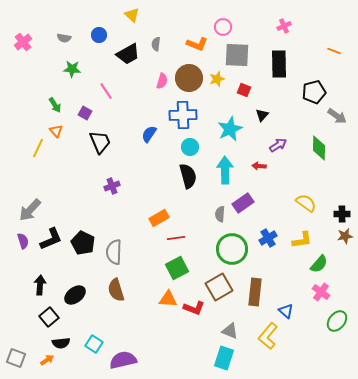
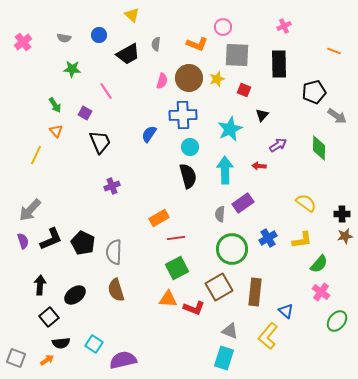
yellow line at (38, 148): moved 2 px left, 7 px down
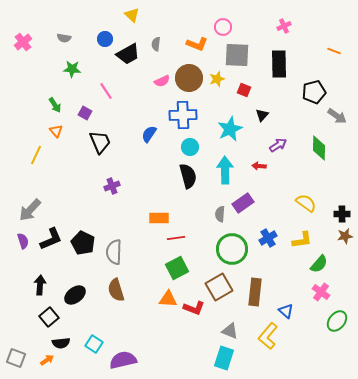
blue circle at (99, 35): moved 6 px right, 4 px down
pink semicircle at (162, 81): rotated 49 degrees clockwise
orange rectangle at (159, 218): rotated 30 degrees clockwise
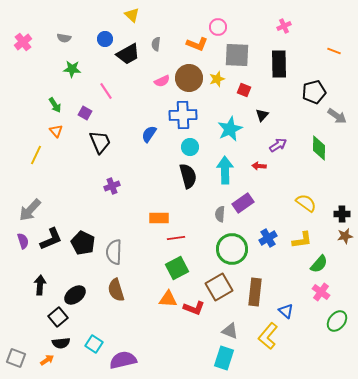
pink circle at (223, 27): moved 5 px left
black square at (49, 317): moved 9 px right
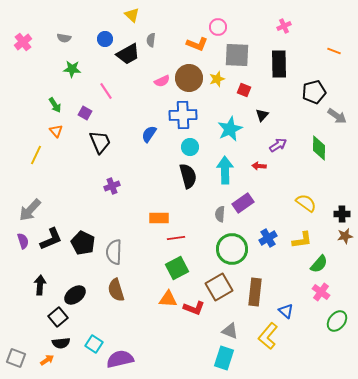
gray semicircle at (156, 44): moved 5 px left, 4 px up
purple semicircle at (123, 360): moved 3 px left, 1 px up
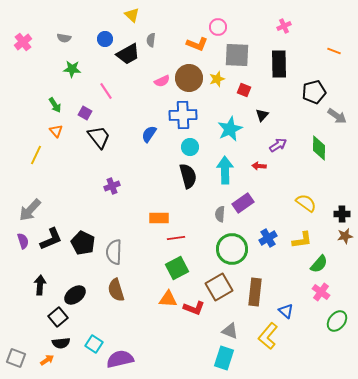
black trapezoid at (100, 142): moved 1 px left, 5 px up; rotated 15 degrees counterclockwise
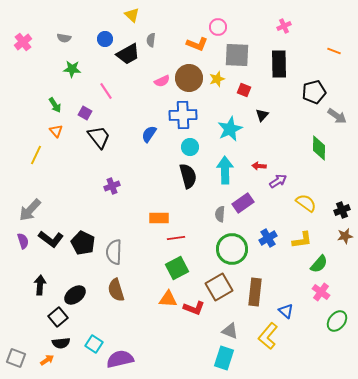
purple arrow at (278, 145): moved 36 px down
black cross at (342, 214): moved 4 px up; rotated 21 degrees counterclockwise
black L-shape at (51, 239): rotated 60 degrees clockwise
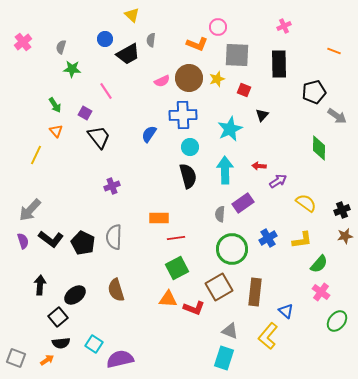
gray semicircle at (64, 38): moved 3 px left, 9 px down; rotated 96 degrees clockwise
gray semicircle at (114, 252): moved 15 px up
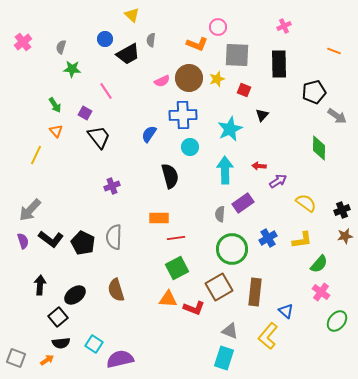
black semicircle at (188, 176): moved 18 px left
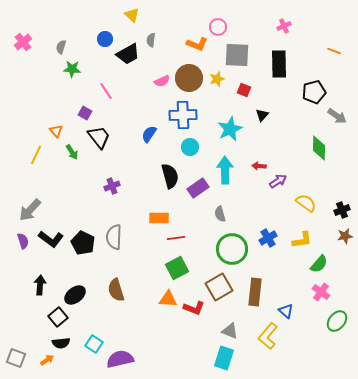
green arrow at (55, 105): moved 17 px right, 47 px down
purple rectangle at (243, 203): moved 45 px left, 15 px up
gray semicircle at (220, 214): rotated 21 degrees counterclockwise
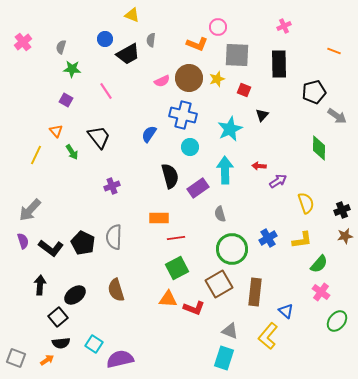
yellow triangle at (132, 15): rotated 21 degrees counterclockwise
purple square at (85, 113): moved 19 px left, 13 px up
blue cross at (183, 115): rotated 16 degrees clockwise
yellow semicircle at (306, 203): rotated 35 degrees clockwise
black L-shape at (51, 239): moved 9 px down
brown square at (219, 287): moved 3 px up
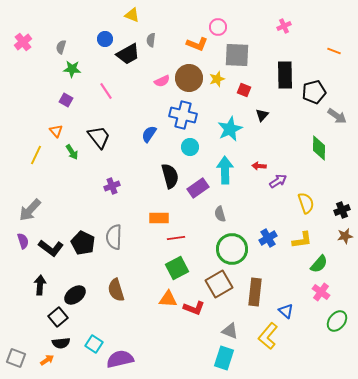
black rectangle at (279, 64): moved 6 px right, 11 px down
